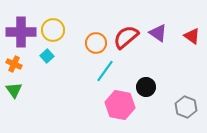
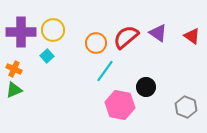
orange cross: moved 5 px down
green triangle: rotated 42 degrees clockwise
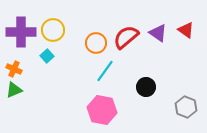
red triangle: moved 6 px left, 6 px up
pink hexagon: moved 18 px left, 5 px down
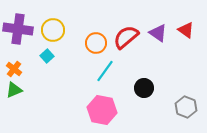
purple cross: moved 3 px left, 3 px up; rotated 8 degrees clockwise
orange cross: rotated 14 degrees clockwise
black circle: moved 2 px left, 1 px down
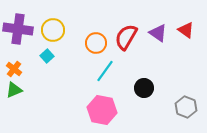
red semicircle: rotated 20 degrees counterclockwise
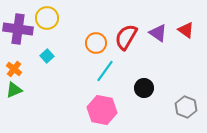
yellow circle: moved 6 px left, 12 px up
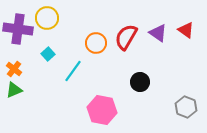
cyan square: moved 1 px right, 2 px up
cyan line: moved 32 px left
black circle: moved 4 px left, 6 px up
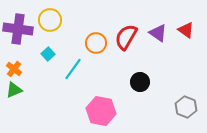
yellow circle: moved 3 px right, 2 px down
cyan line: moved 2 px up
pink hexagon: moved 1 px left, 1 px down
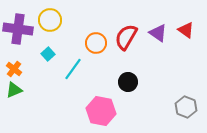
black circle: moved 12 px left
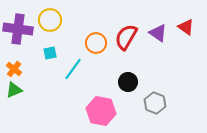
red triangle: moved 3 px up
cyan square: moved 2 px right, 1 px up; rotated 32 degrees clockwise
gray hexagon: moved 31 px left, 4 px up
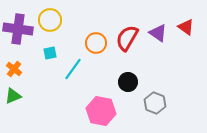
red semicircle: moved 1 px right, 1 px down
green triangle: moved 1 px left, 6 px down
